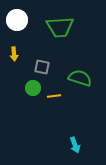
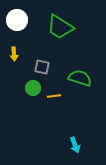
green trapezoid: rotated 36 degrees clockwise
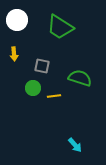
gray square: moved 1 px up
cyan arrow: rotated 21 degrees counterclockwise
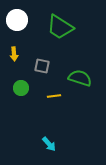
green circle: moved 12 px left
cyan arrow: moved 26 px left, 1 px up
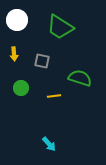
gray square: moved 5 px up
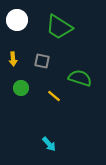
green trapezoid: moved 1 px left
yellow arrow: moved 1 px left, 5 px down
yellow line: rotated 48 degrees clockwise
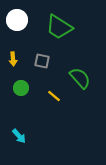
green semicircle: rotated 30 degrees clockwise
cyan arrow: moved 30 px left, 8 px up
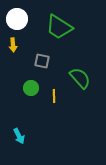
white circle: moved 1 px up
yellow arrow: moved 14 px up
green circle: moved 10 px right
yellow line: rotated 48 degrees clockwise
cyan arrow: rotated 14 degrees clockwise
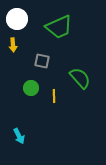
green trapezoid: rotated 56 degrees counterclockwise
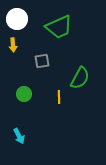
gray square: rotated 21 degrees counterclockwise
green semicircle: rotated 70 degrees clockwise
green circle: moved 7 px left, 6 px down
yellow line: moved 5 px right, 1 px down
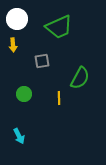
yellow line: moved 1 px down
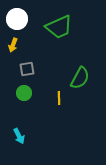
yellow arrow: rotated 24 degrees clockwise
gray square: moved 15 px left, 8 px down
green circle: moved 1 px up
